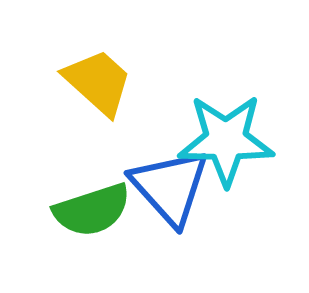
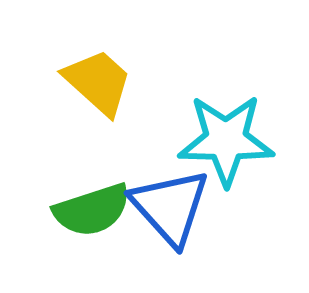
blue triangle: moved 20 px down
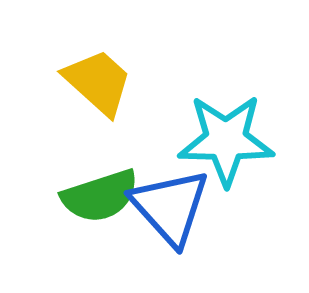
green semicircle: moved 8 px right, 14 px up
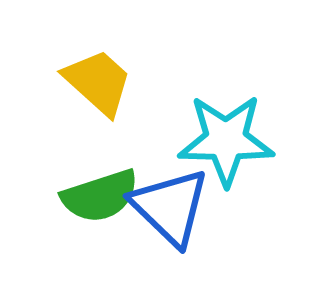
blue triangle: rotated 4 degrees counterclockwise
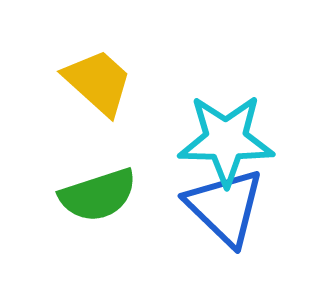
green semicircle: moved 2 px left, 1 px up
blue triangle: moved 55 px right
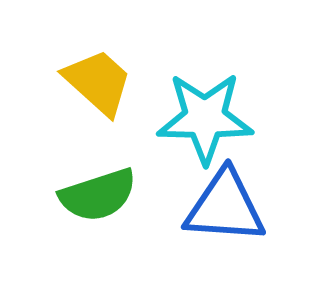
cyan star: moved 21 px left, 22 px up
blue triangle: rotated 40 degrees counterclockwise
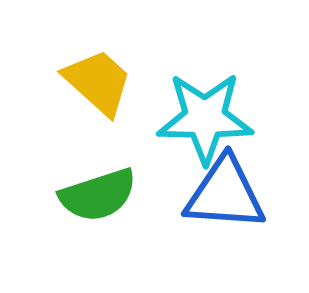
blue triangle: moved 13 px up
